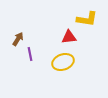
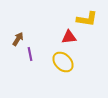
yellow ellipse: rotated 65 degrees clockwise
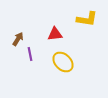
red triangle: moved 14 px left, 3 px up
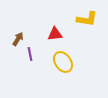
yellow ellipse: rotated 10 degrees clockwise
